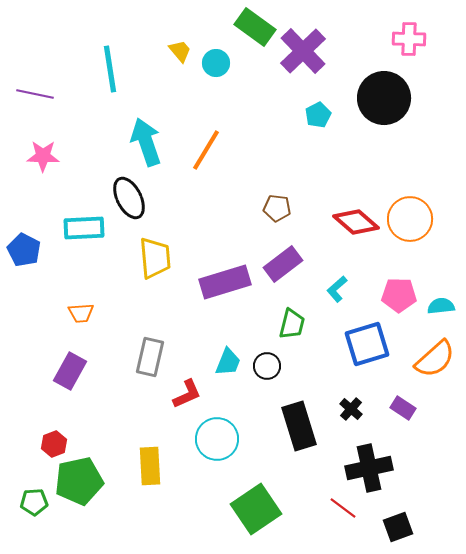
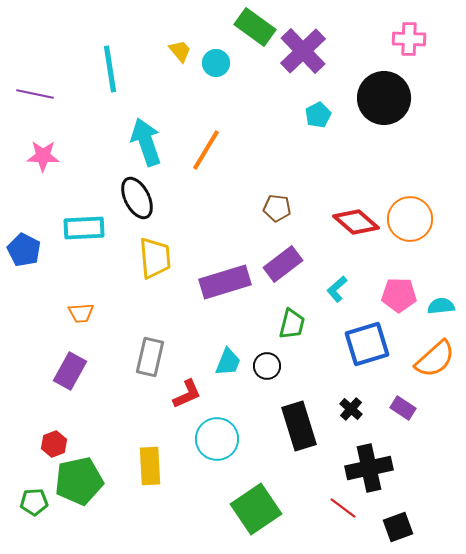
black ellipse at (129, 198): moved 8 px right
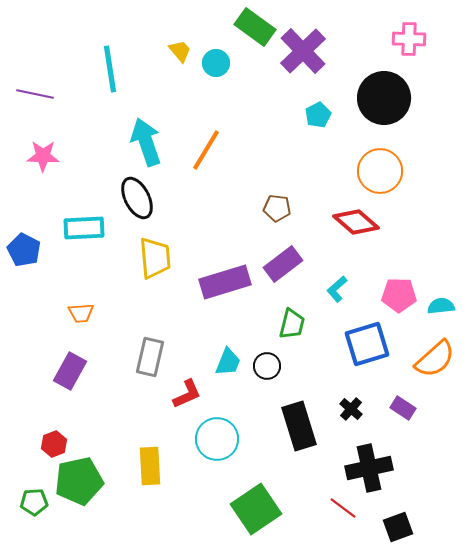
orange circle at (410, 219): moved 30 px left, 48 px up
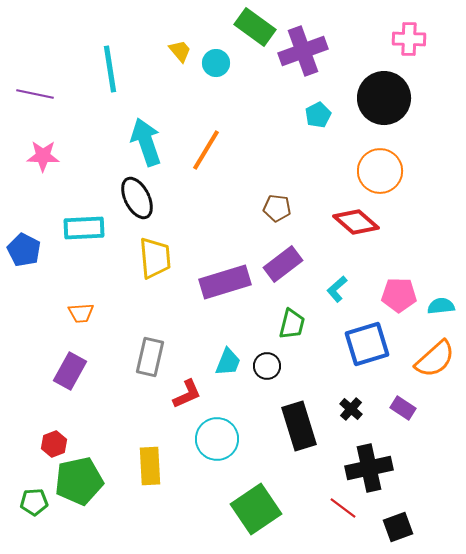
purple cross at (303, 51): rotated 24 degrees clockwise
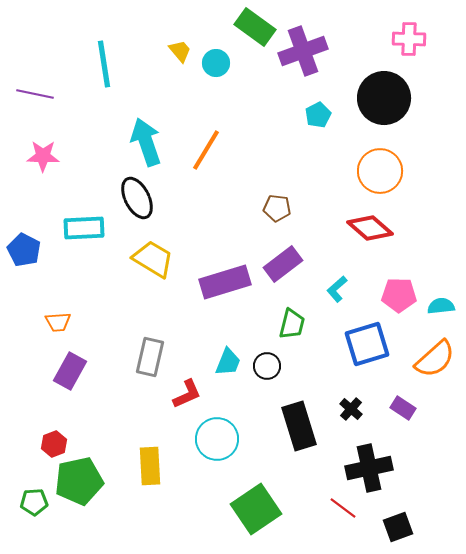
cyan line at (110, 69): moved 6 px left, 5 px up
red diamond at (356, 222): moved 14 px right, 6 px down
yellow trapezoid at (155, 258): moved 2 px left, 1 px down; rotated 54 degrees counterclockwise
orange trapezoid at (81, 313): moved 23 px left, 9 px down
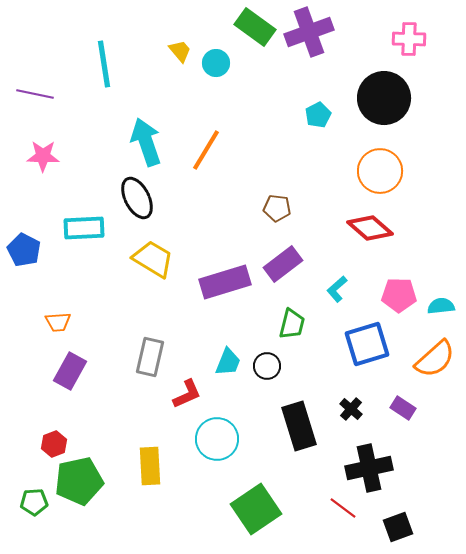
purple cross at (303, 51): moved 6 px right, 19 px up
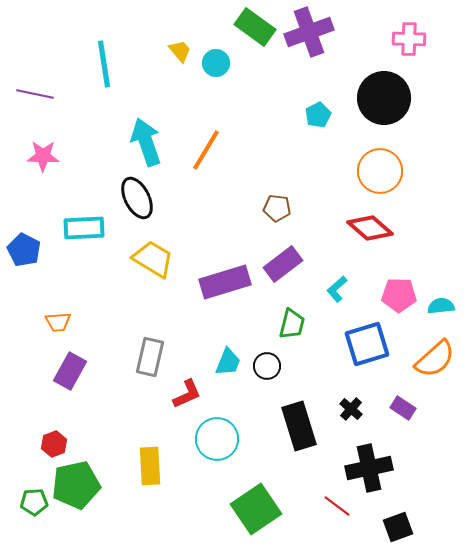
green pentagon at (79, 481): moved 3 px left, 4 px down
red line at (343, 508): moved 6 px left, 2 px up
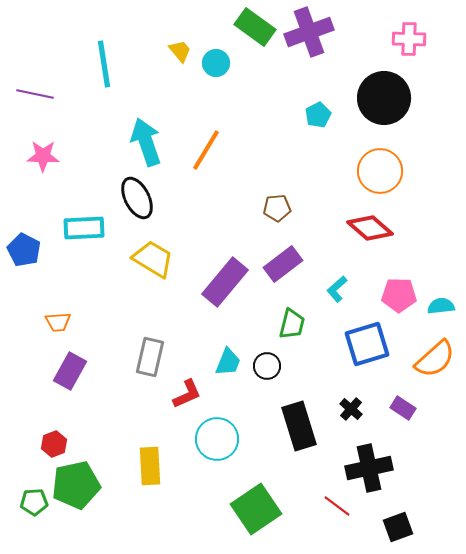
brown pentagon at (277, 208): rotated 12 degrees counterclockwise
purple rectangle at (225, 282): rotated 33 degrees counterclockwise
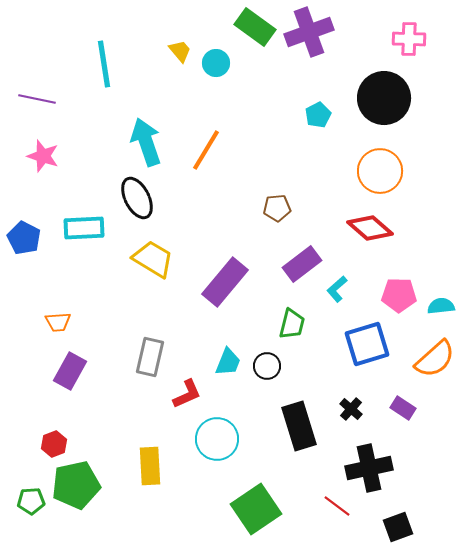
purple line at (35, 94): moved 2 px right, 5 px down
pink star at (43, 156): rotated 16 degrees clockwise
blue pentagon at (24, 250): moved 12 px up
purple rectangle at (283, 264): moved 19 px right
green pentagon at (34, 502): moved 3 px left, 1 px up
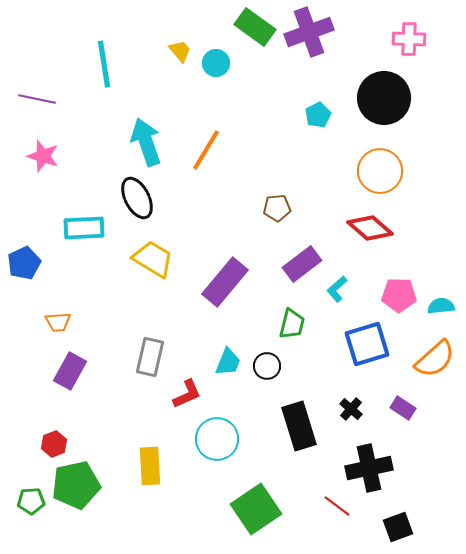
blue pentagon at (24, 238): moved 25 px down; rotated 20 degrees clockwise
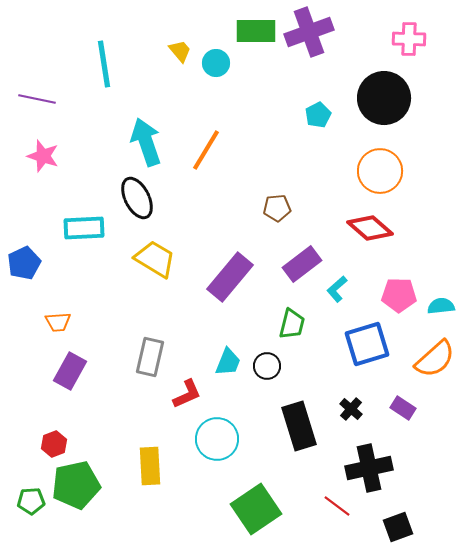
green rectangle at (255, 27): moved 1 px right, 4 px down; rotated 36 degrees counterclockwise
yellow trapezoid at (153, 259): moved 2 px right
purple rectangle at (225, 282): moved 5 px right, 5 px up
